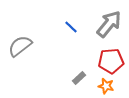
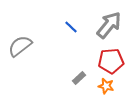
gray arrow: moved 1 px down
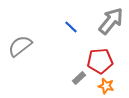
gray arrow: moved 2 px right, 4 px up
red pentagon: moved 11 px left
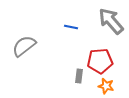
gray arrow: rotated 80 degrees counterclockwise
blue line: rotated 32 degrees counterclockwise
gray semicircle: moved 4 px right
gray rectangle: moved 2 px up; rotated 40 degrees counterclockwise
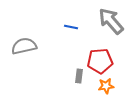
gray semicircle: rotated 25 degrees clockwise
orange star: rotated 21 degrees counterclockwise
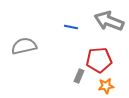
gray arrow: moved 2 px left; rotated 28 degrees counterclockwise
red pentagon: moved 1 px left, 1 px up
gray rectangle: rotated 16 degrees clockwise
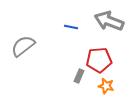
gray semicircle: moved 1 px left; rotated 25 degrees counterclockwise
orange star: rotated 21 degrees clockwise
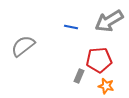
gray arrow: rotated 52 degrees counterclockwise
